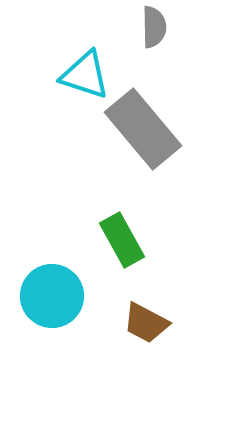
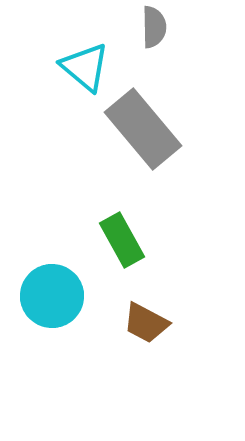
cyan triangle: moved 8 px up; rotated 22 degrees clockwise
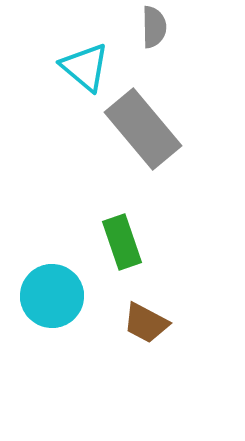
green rectangle: moved 2 px down; rotated 10 degrees clockwise
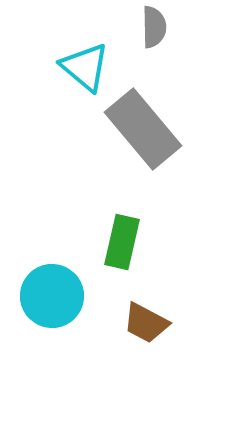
green rectangle: rotated 32 degrees clockwise
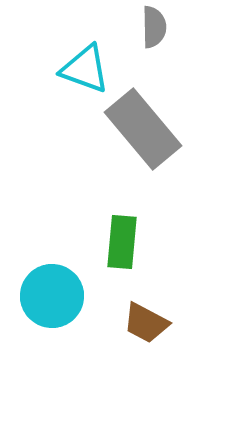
cyan triangle: moved 2 px down; rotated 20 degrees counterclockwise
green rectangle: rotated 8 degrees counterclockwise
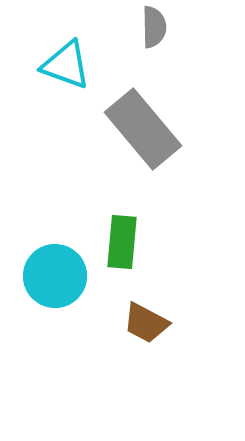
cyan triangle: moved 19 px left, 4 px up
cyan circle: moved 3 px right, 20 px up
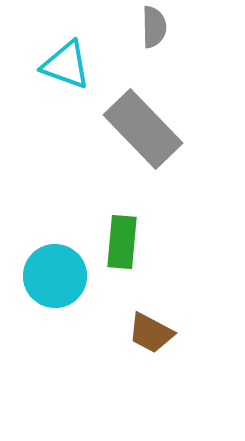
gray rectangle: rotated 4 degrees counterclockwise
brown trapezoid: moved 5 px right, 10 px down
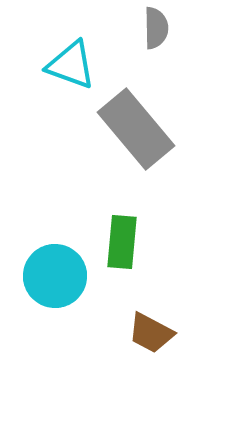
gray semicircle: moved 2 px right, 1 px down
cyan triangle: moved 5 px right
gray rectangle: moved 7 px left; rotated 4 degrees clockwise
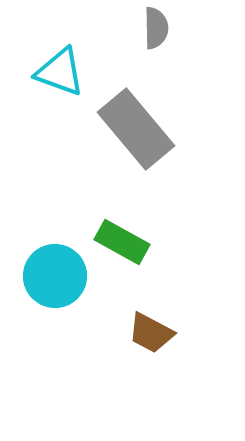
cyan triangle: moved 11 px left, 7 px down
green rectangle: rotated 66 degrees counterclockwise
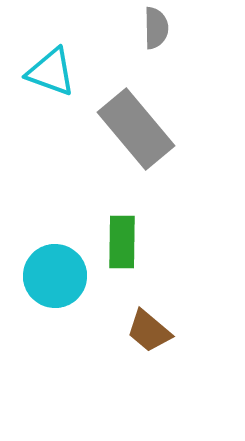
cyan triangle: moved 9 px left
green rectangle: rotated 62 degrees clockwise
brown trapezoid: moved 2 px left, 2 px up; rotated 12 degrees clockwise
